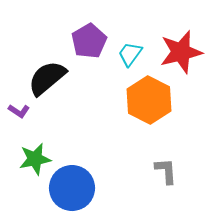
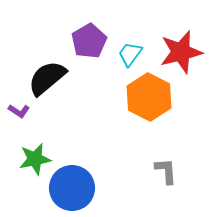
orange hexagon: moved 3 px up
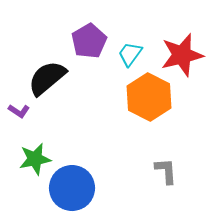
red star: moved 1 px right, 3 px down
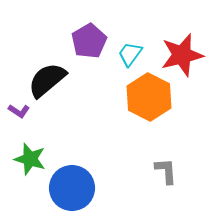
black semicircle: moved 2 px down
green star: moved 5 px left; rotated 28 degrees clockwise
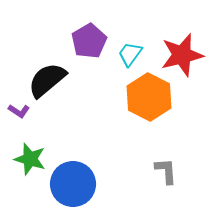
blue circle: moved 1 px right, 4 px up
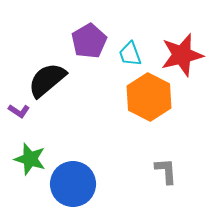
cyan trapezoid: rotated 56 degrees counterclockwise
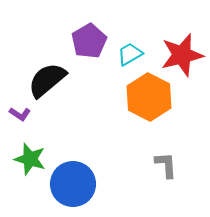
cyan trapezoid: rotated 80 degrees clockwise
purple L-shape: moved 1 px right, 3 px down
gray L-shape: moved 6 px up
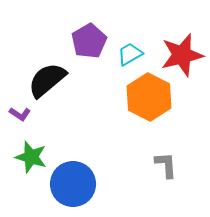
green star: moved 1 px right, 2 px up
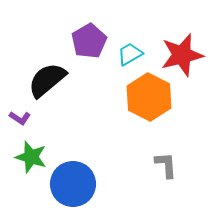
purple L-shape: moved 4 px down
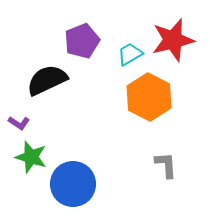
purple pentagon: moved 7 px left; rotated 8 degrees clockwise
red star: moved 9 px left, 15 px up
black semicircle: rotated 15 degrees clockwise
purple L-shape: moved 1 px left, 5 px down
